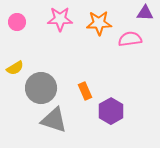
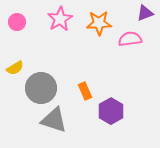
purple triangle: rotated 24 degrees counterclockwise
pink star: rotated 30 degrees counterclockwise
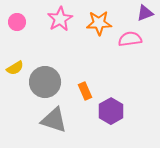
gray circle: moved 4 px right, 6 px up
